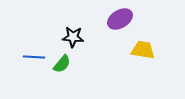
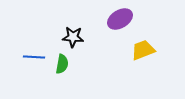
yellow trapezoid: rotated 30 degrees counterclockwise
green semicircle: rotated 30 degrees counterclockwise
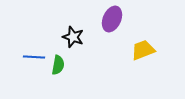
purple ellipse: moved 8 px left; rotated 35 degrees counterclockwise
black star: rotated 15 degrees clockwise
green semicircle: moved 4 px left, 1 px down
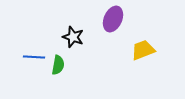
purple ellipse: moved 1 px right
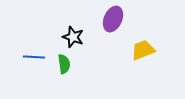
green semicircle: moved 6 px right, 1 px up; rotated 18 degrees counterclockwise
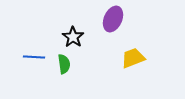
black star: rotated 15 degrees clockwise
yellow trapezoid: moved 10 px left, 8 px down
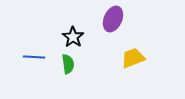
green semicircle: moved 4 px right
